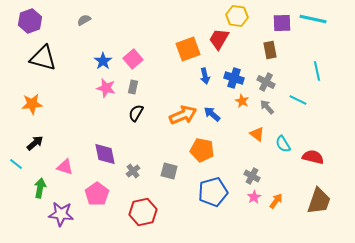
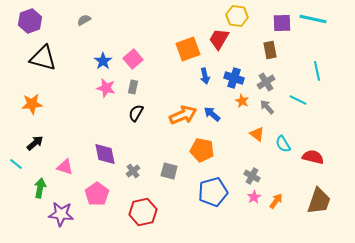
gray cross at (266, 82): rotated 30 degrees clockwise
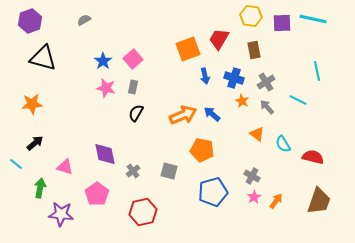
yellow hexagon at (237, 16): moved 14 px right
brown rectangle at (270, 50): moved 16 px left
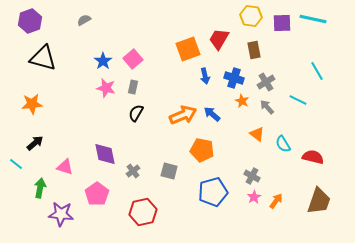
cyan line at (317, 71): rotated 18 degrees counterclockwise
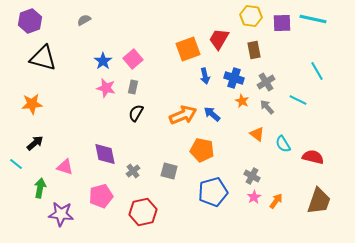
pink pentagon at (97, 194): moved 4 px right, 2 px down; rotated 20 degrees clockwise
